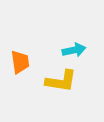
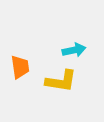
orange trapezoid: moved 5 px down
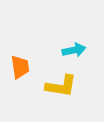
yellow L-shape: moved 5 px down
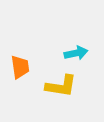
cyan arrow: moved 2 px right, 3 px down
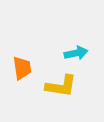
orange trapezoid: moved 2 px right, 1 px down
